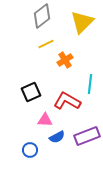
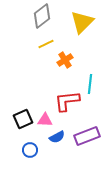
black square: moved 8 px left, 27 px down
red L-shape: rotated 36 degrees counterclockwise
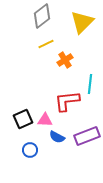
blue semicircle: rotated 56 degrees clockwise
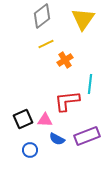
yellow triangle: moved 1 px right, 3 px up; rotated 10 degrees counterclockwise
blue semicircle: moved 2 px down
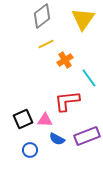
cyan line: moved 1 px left, 6 px up; rotated 42 degrees counterclockwise
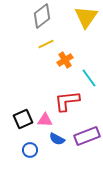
yellow triangle: moved 3 px right, 2 px up
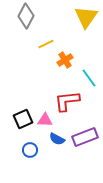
gray diamond: moved 16 px left; rotated 25 degrees counterclockwise
purple rectangle: moved 2 px left, 1 px down
